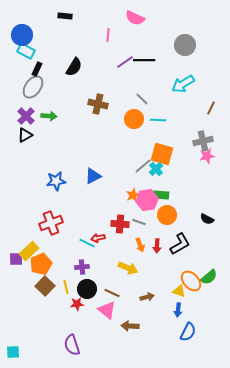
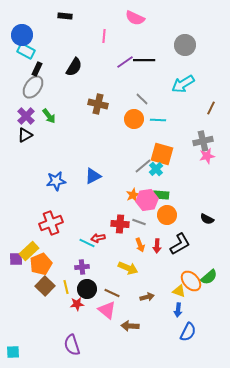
pink line at (108, 35): moved 4 px left, 1 px down
green arrow at (49, 116): rotated 49 degrees clockwise
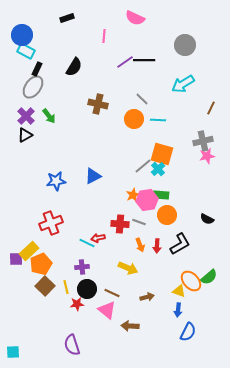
black rectangle at (65, 16): moved 2 px right, 2 px down; rotated 24 degrees counterclockwise
cyan cross at (156, 169): moved 2 px right
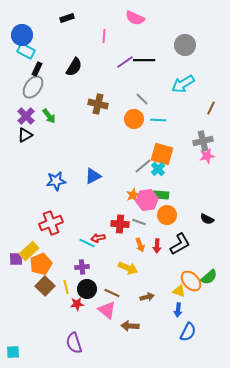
purple semicircle at (72, 345): moved 2 px right, 2 px up
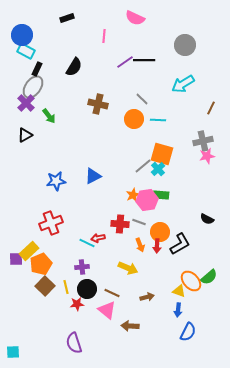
purple cross at (26, 116): moved 13 px up
orange circle at (167, 215): moved 7 px left, 17 px down
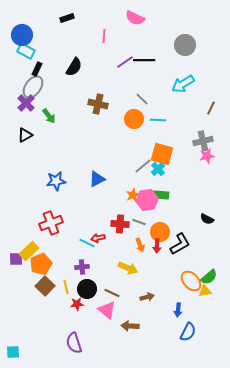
blue triangle at (93, 176): moved 4 px right, 3 px down
yellow triangle at (179, 291): moved 26 px right; rotated 32 degrees counterclockwise
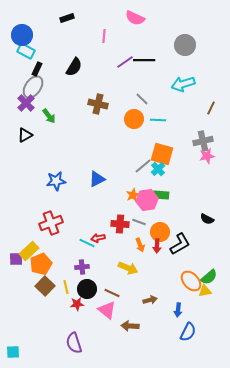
cyan arrow at (183, 84): rotated 15 degrees clockwise
brown arrow at (147, 297): moved 3 px right, 3 px down
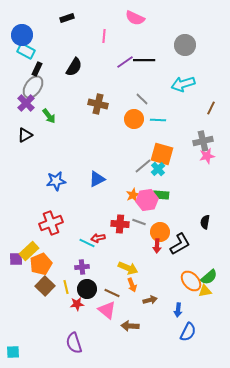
black semicircle at (207, 219): moved 2 px left, 3 px down; rotated 72 degrees clockwise
orange arrow at (140, 245): moved 8 px left, 40 px down
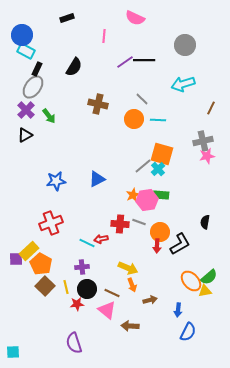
purple cross at (26, 103): moved 7 px down
red arrow at (98, 238): moved 3 px right, 1 px down
orange pentagon at (41, 264): rotated 20 degrees counterclockwise
